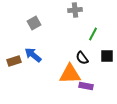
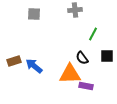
gray square: moved 9 px up; rotated 32 degrees clockwise
blue arrow: moved 1 px right, 11 px down
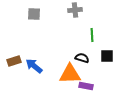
green line: moved 1 px left, 1 px down; rotated 32 degrees counterclockwise
black semicircle: rotated 144 degrees clockwise
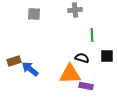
blue arrow: moved 4 px left, 3 px down
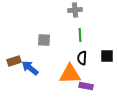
gray square: moved 10 px right, 26 px down
green line: moved 12 px left
black semicircle: rotated 104 degrees counterclockwise
blue arrow: moved 1 px up
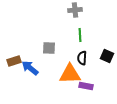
gray square: moved 5 px right, 8 px down
black square: rotated 24 degrees clockwise
